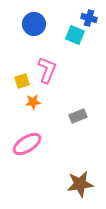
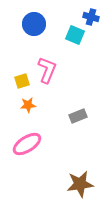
blue cross: moved 2 px right, 1 px up
orange star: moved 5 px left, 3 px down
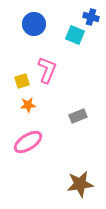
pink ellipse: moved 1 px right, 2 px up
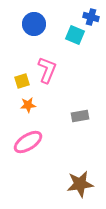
gray rectangle: moved 2 px right; rotated 12 degrees clockwise
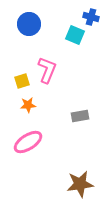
blue circle: moved 5 px left
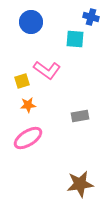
blue circle: moved 2 px right, 2 px up
cyan square: moved 4 px down; rotated 18 degrees counterclockwise
pink L-shape: rotated 104 degrees clockwise
pink ellipse: moved 4 px up
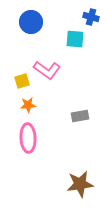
pink ellipse: rotated 60 degrees counterclockwise
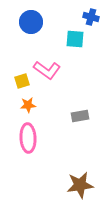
brown star: moved 1 px down
